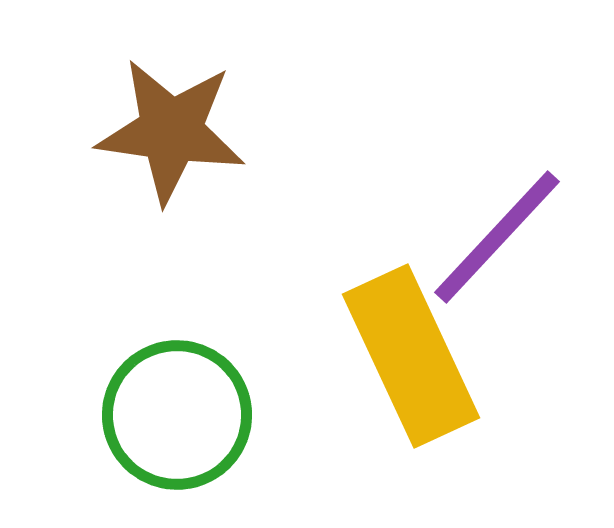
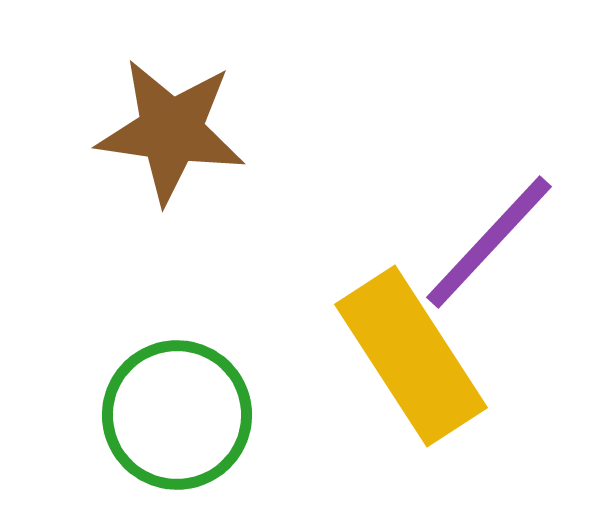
purple line: moved 8 px left, 5 px down
yellow rectangle: rotated 8 degrees counterclockwise
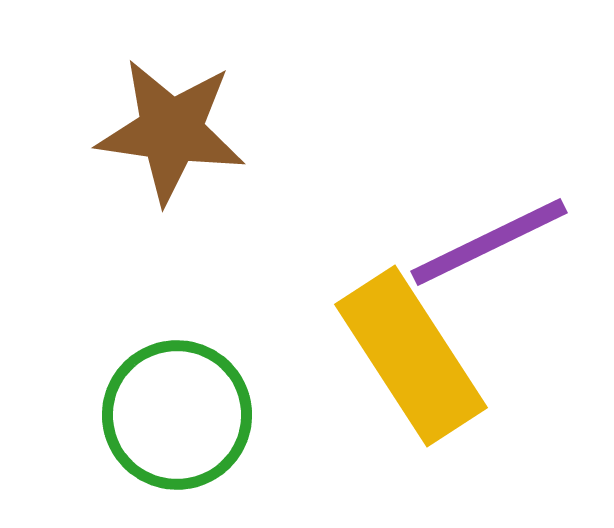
purple line: rotated 21 degrees clockwise
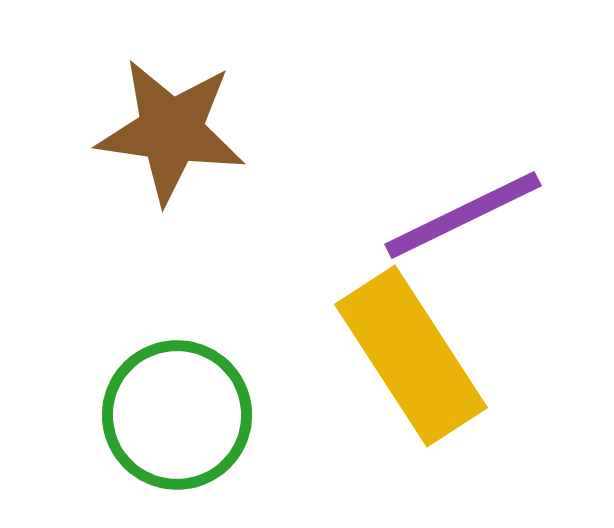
purple line: moved 26 px left, 27 px up
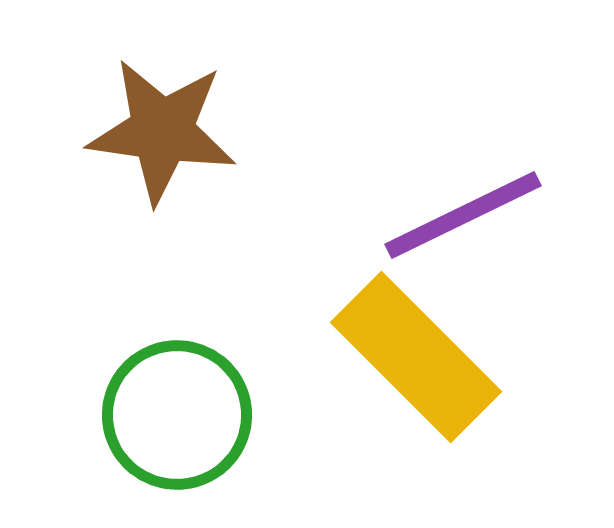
brown star: moved 9 px left
yellow rectangle: moved 5 px right, 1 px down; rotated 12 degrees counterclockwise
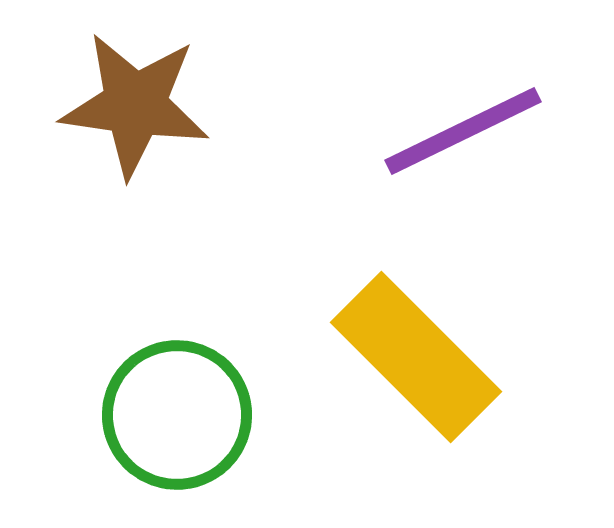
brown star: moved 27 px left, 26 px up
purple line: moved 84 px up
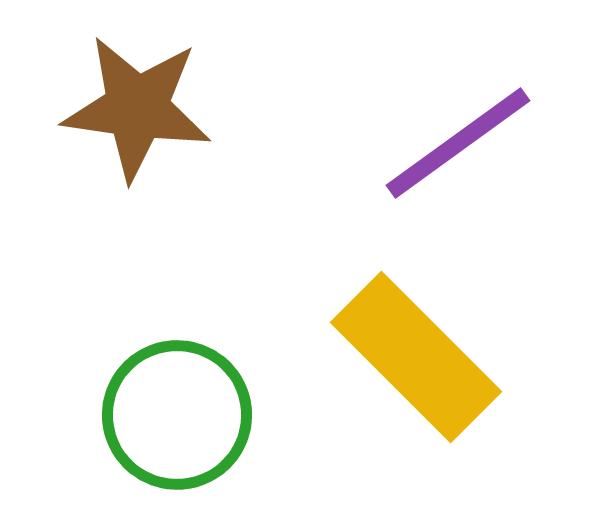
brown star: moved 2 px right, 3 px down
purple line: moved 5 px left, 12 px down; rotated 10 degrees counterclockwise
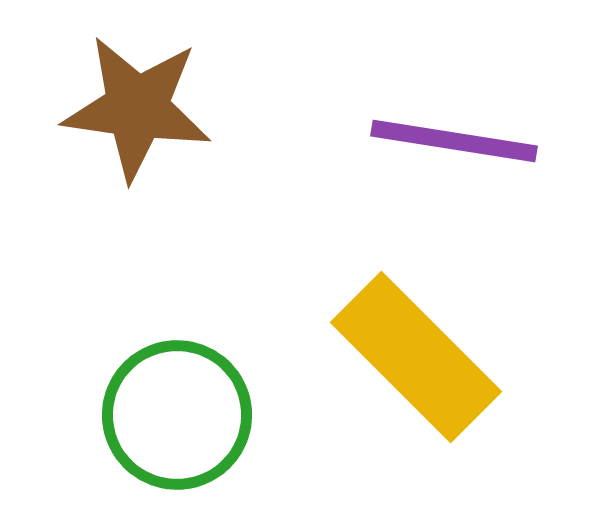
purple line: moved 4 px left, 2 px up; rotated 45 degrees clockwise
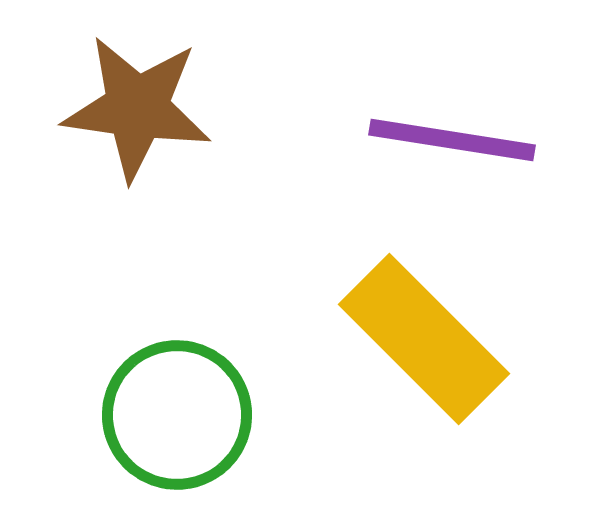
purple line: moved 2 px left, 1 px up
yellow rectangle: moved 8 px right, 18 px up
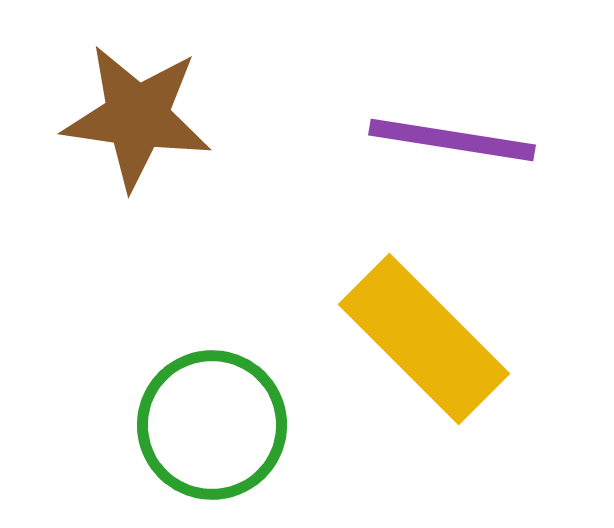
brown star: moved 9 px down
green circle: moved 35 px right, 10 px down
